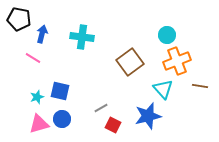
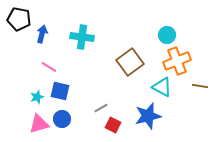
pink line: moved 16 px right, 9 px down
cyan triangle: moved 1 px left, 2 px up; rotated 20 degrees counterclockwise
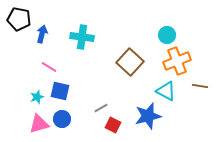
brown square: rotated 12 degrees counterclockwise
cyan triangle: moved 4 px right, 4 px down
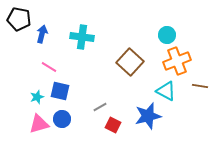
gray line: moved 1 px left, 1 px up
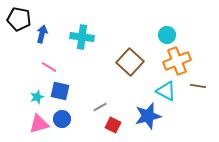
brown line: moved 2 px left
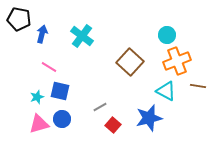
cyan cross: moved 1 px up; rotated 30 degrees clockwise
blue star: moved 1 px right, 2 px down
red square: rotated 14 degrees clockwise
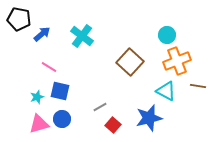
blue arrow: rotated 36 degrees clockwise
